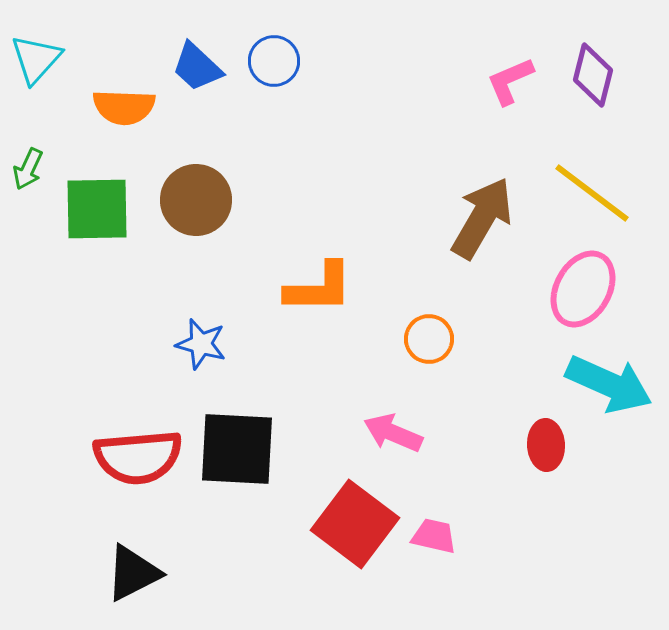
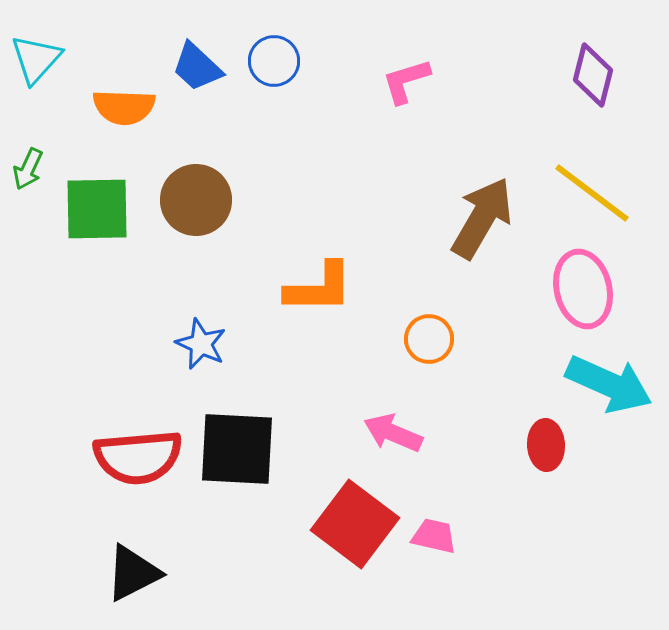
pink L-shape: moved 104 px left; rotated 6 degrees clockwise
pink ellipse: rotated 42 degrees counterclockwise
blue star: rotated 9 degrees clockwise
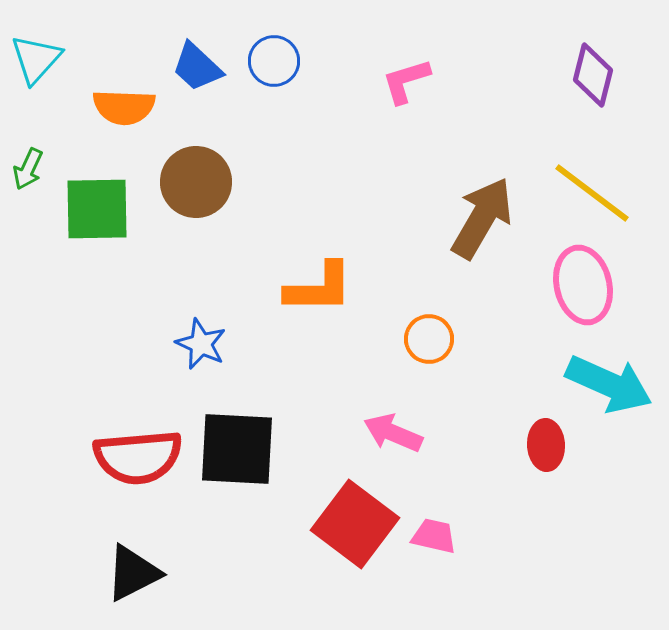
brown circle: moved 18 px up
pink ellipse: moved 4 px up
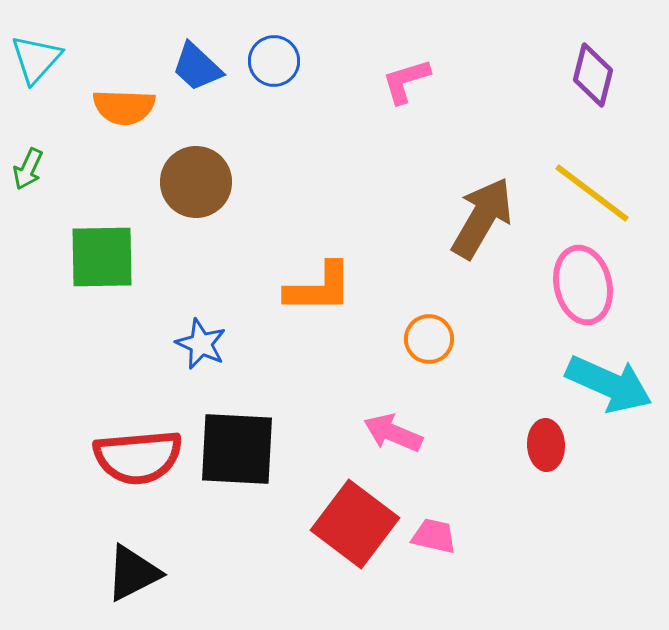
green square: moved 5 px right, 48 px down
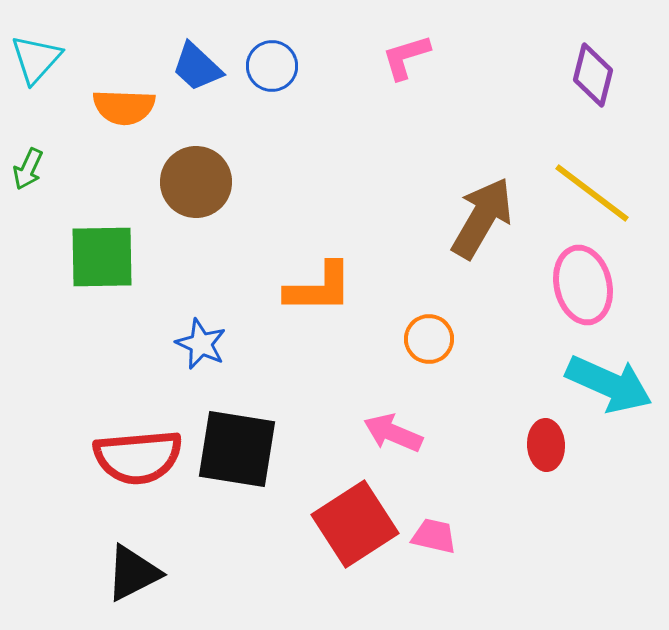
blue circle: moved 2 px left, 5 px down
pink L-shape: moved 24 px up
black square: rotated 6 degrees clockwise
red square: rotated 20 degrees clockwise
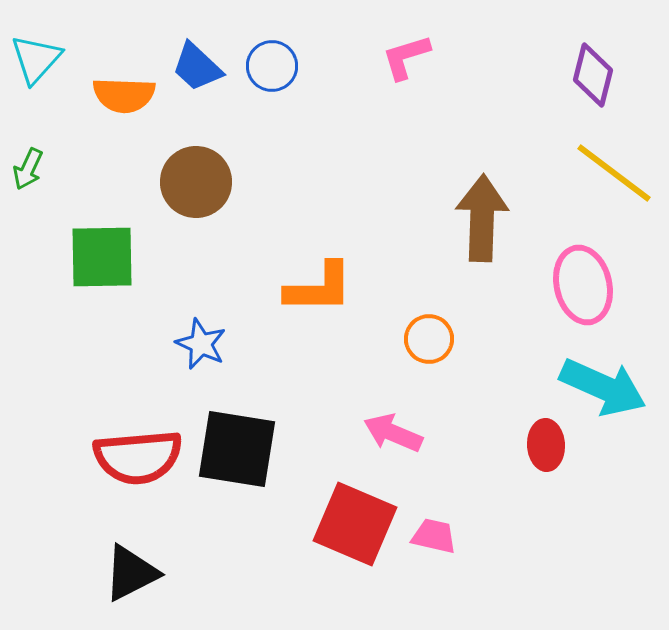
orange semicircle: moved 12 px up
yellow line: moved 22 px right, 20 px up
brown arrow: rotated 28 degrees counterclockwise
cyan arrow: moved 6 px left, 3 px down
red square: rotated 34 degrees counterclockwise
black triangle: moved 2 px left
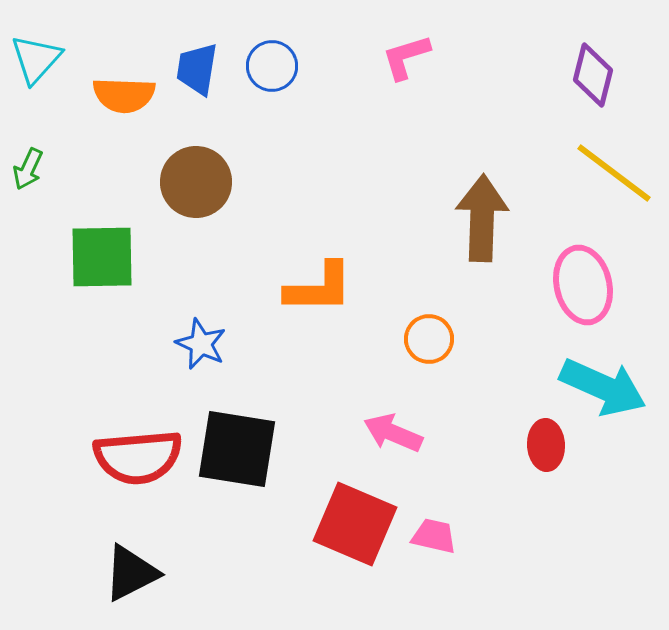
blue trapezoid: moved 2 px down; rotated 56 degrees clockwise
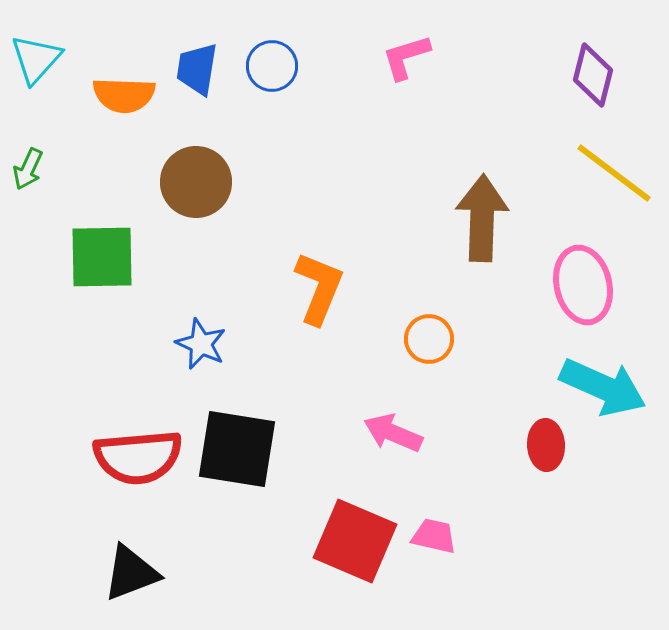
orange L-shape: rotated 68 degrees counterclockwise
red square: moved 17 px down
black triangle: rotated 6 degrees clockwise
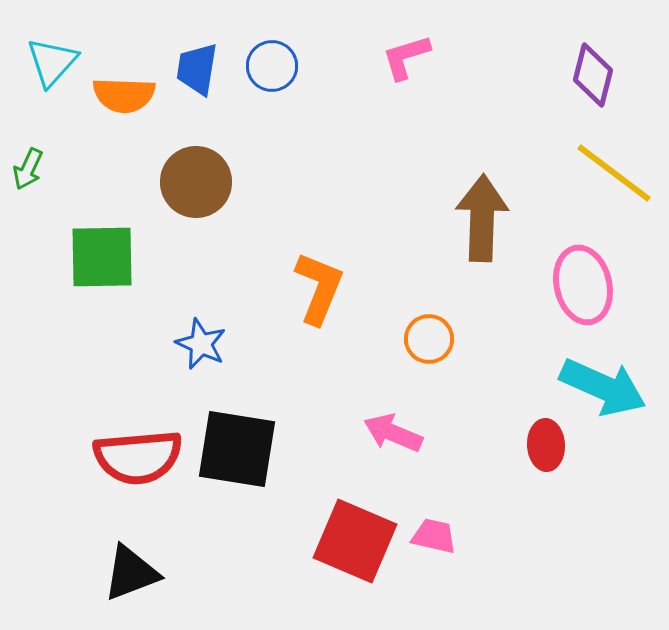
cyan triangle: moved 16 px right, 3 px down
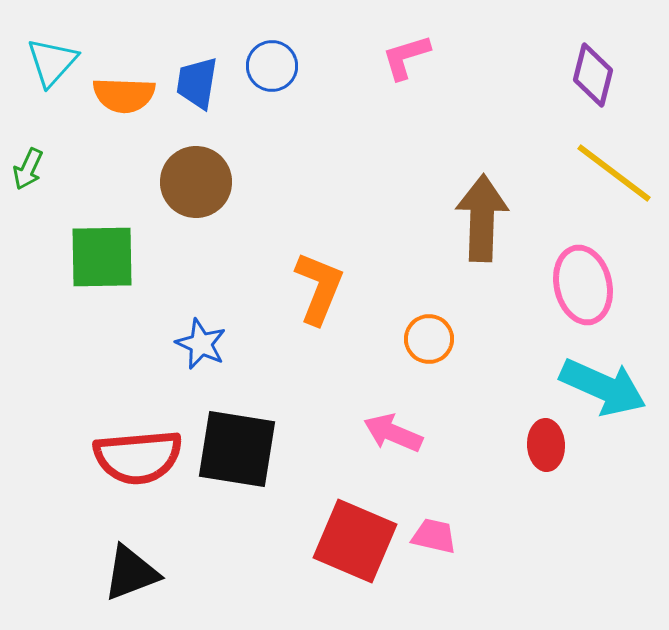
blue trapezoid: moved 14 px down
